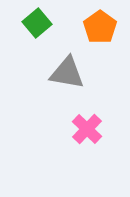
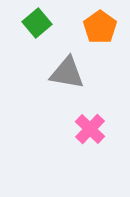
pink cross: moved 3 px right
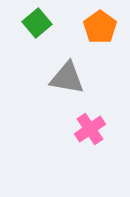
gray triangle: moved 5 px down
pink cross: rotated 12 degrees clockwise
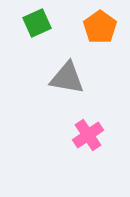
green square: rotated 16 degrees clockwise
pink cross: moved 2 px left, 6 px down
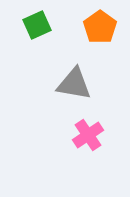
green square: moved 2 px down
gray triangle: moved 7 px right, 6 px down
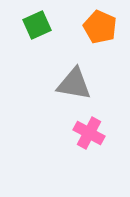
orange pentagon: rotated 12 degrees counterclockwise
pink cross: moved 1 px right, 2 px up; rotated 28 degrees counterclockwise
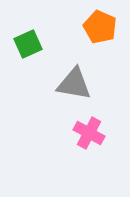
green square: moved 9 px left, 19 px down
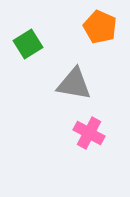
green square: rotated 8 degrees counterclockwise
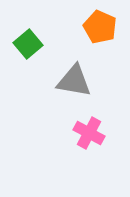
green square: rotated 8 degrees counterclockwise
gray triangle: moved 3 px up
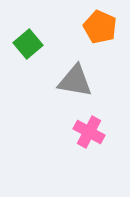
gray triangle: moved 1 px right
pink cross: moved 1 px up
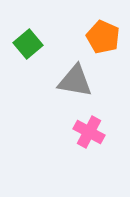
orange pentagon: moved 3 px right, 10 px down
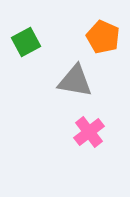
green square: moved 2 px left, 2 px up; rotated 12 degrees clockwise
pink cross: rotated 24 degrees clockwise
